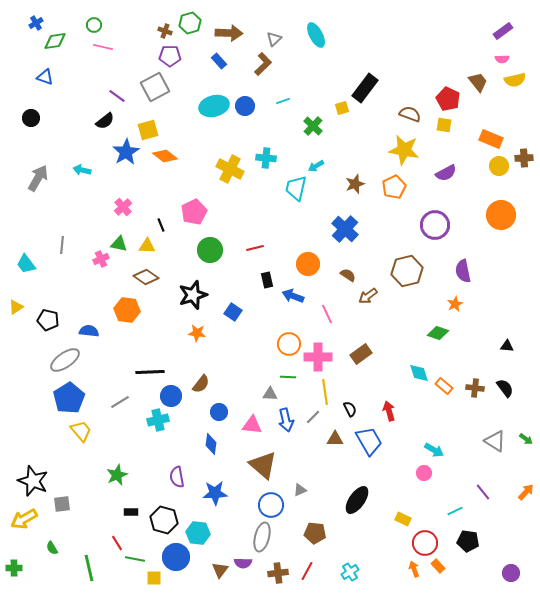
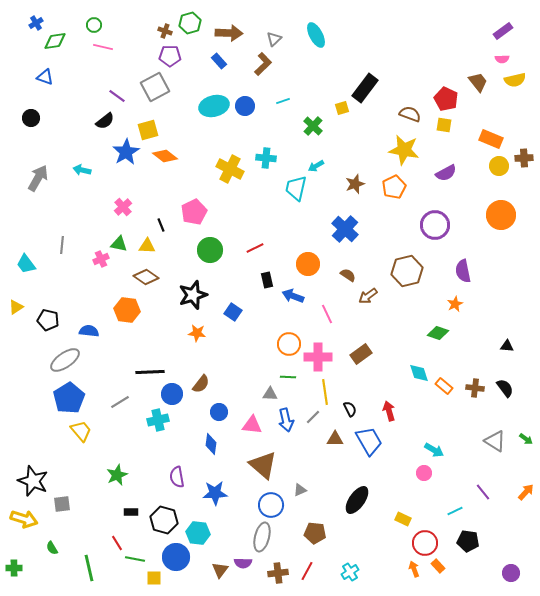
red pentagon at (448, 99): moved 2 px left
red line at (255, 248): rotated 12 degrees counterclockwise
blue circle at (171, 396): moved 1 px right, 2 px up
yellow arrow at (24, 519): rotated 132 degrees counterclockwise
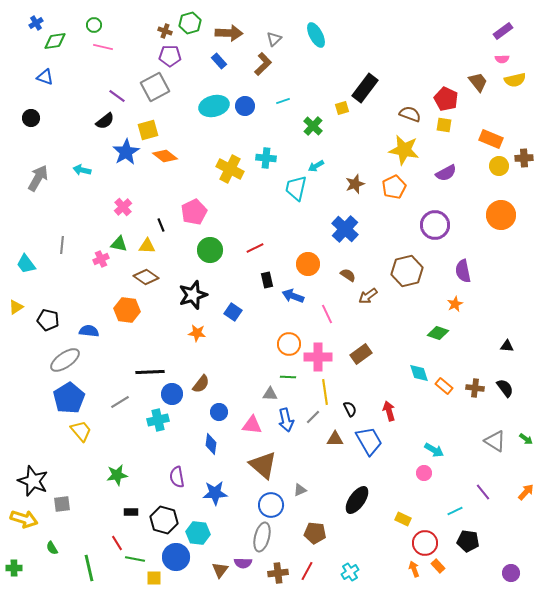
green star at (117, 475): rotated 15 degrees clockwise
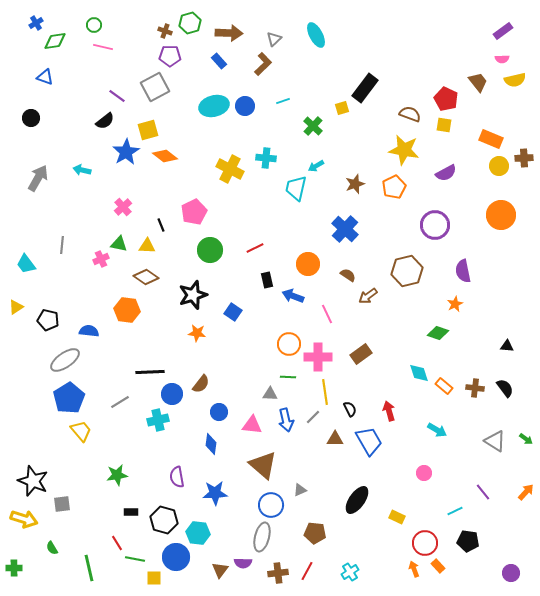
cyan arrow at (434, 450): moved 3 px right, 20 px up
yellow rectangle at (403, 519): moved 6 px left, 2 px up
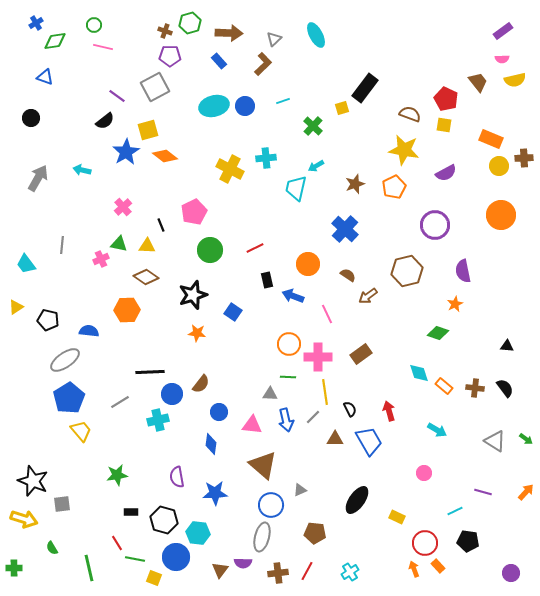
cyan cross at (266, 158): rotated 12 degrees counterclockwise
orange hexagon at (127, 310): rotated 10 degrees counterclockwise
purple line at (483, 492): rotated 36 degrees counterclockwise
yellow square at (154, 578): rotated 21 degrees clockwise
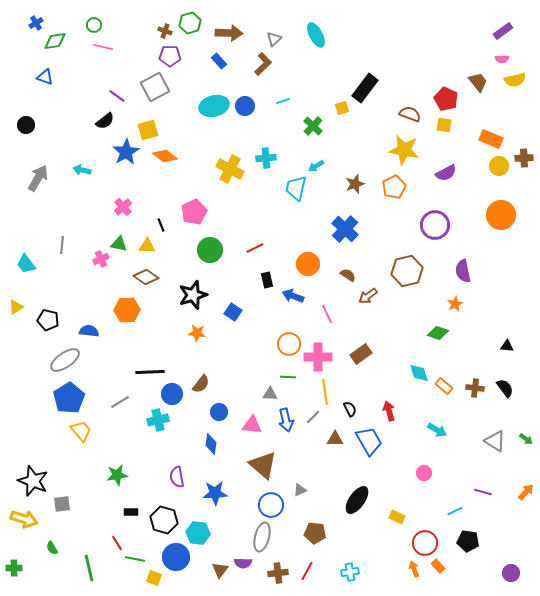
black circle at (31, 118): moved 5 px left, 7 px down
cyan cross at (350, 572): rotated 24 degrees clockwise
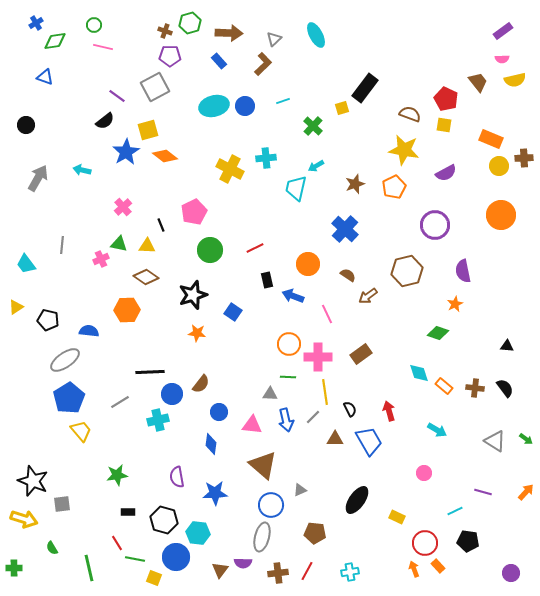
black rectangle at (131, 512): moved 3 px left
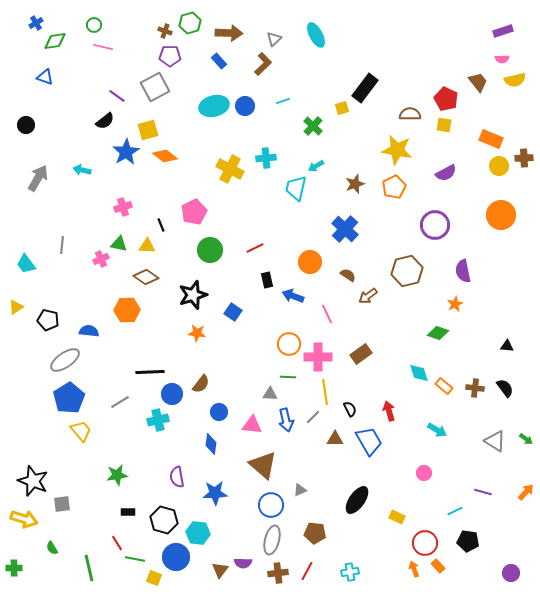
purple rectangle at (503, 31): rotated 18 degrees clockwise
brown semicircle at (410, 114): rotated 20 degrees counterclockwise
yellow star at (404, 150): moved 7 px left
pink cross at (123, 207): rotated 24 degrees clockwise
orange circle at (308, 264): moved 2 px right, 2 px up
gray ellipse at (262, 537): moved 10 px right, 3 px down
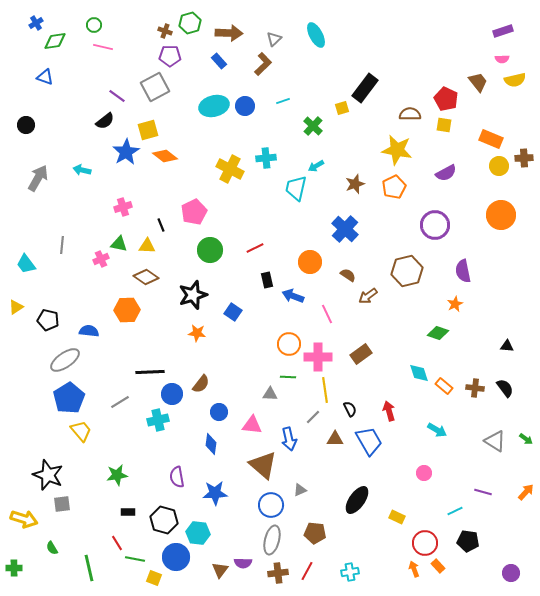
yellow line at (325, 392): moved 2 px up
blue arrow at (286, 420): moved 3 px right, 19 px down
black star at (33, 481): moved 15 px right, 6 px up
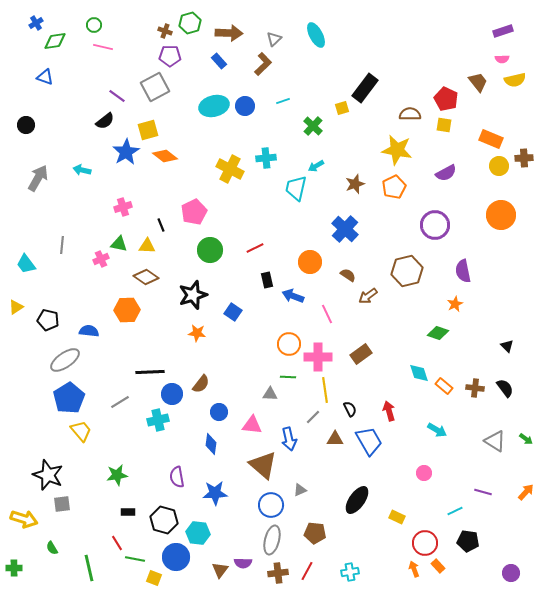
black triangle at (507, 346): rotated 40 degrees clockwise
